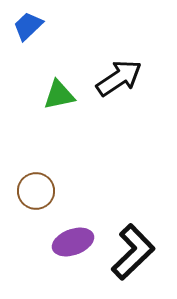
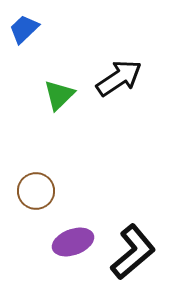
blue trapezoid: moved 4 px left, 3 px down
green triangle: rotated 32 degrees counterclockwise
black L-shape: rotated 4 degrees clockwise
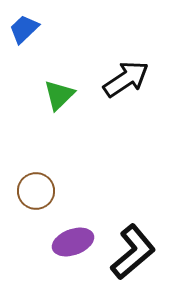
black arrow: moved 7 px right, 1 px down
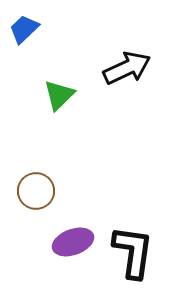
black arrow: moved 1 px right, 11 px up; rotated 9 degrees clockwise
black L-shape: rotated 42 degrees counterclockwise
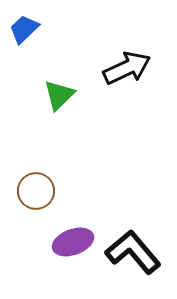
black L-shape: rotated 48 degrees counterclockwise
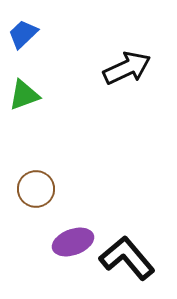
blue trapezoid: moved 1 px left, 5 px down
green triangle: moved 35 px left; rotated 24 degrees clockwise
brown circle: moved 2 px up
black L-shape: moved 6 px left, 6 px down
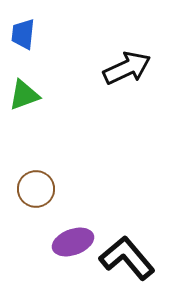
blue trapezoid: rotated 40 degrees counterclockwise
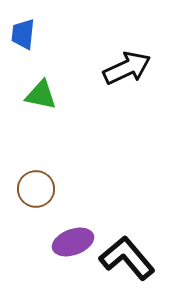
green triangle: moved 17 px right; rotated 32 degrees clockwise
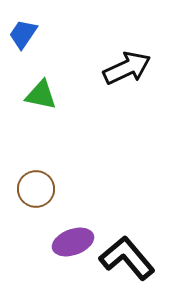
blue trapezoid: rotated 28 degrees clockwise
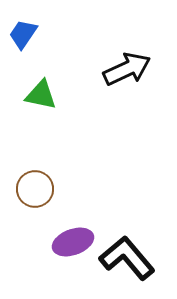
black arrow: moved 1 px down
brown circle: moved 1 px left
